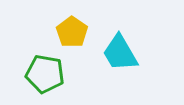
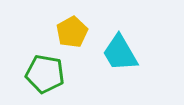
yellow pentagon: rotated 8 degrees clockwise
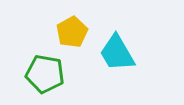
cyan trapezoid: moved 3 px left
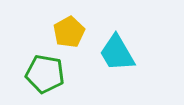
yellow pentagon: moved 3 px left
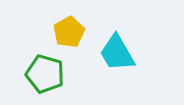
green pentagon: rotated 6 degrees clockwise
